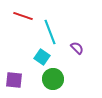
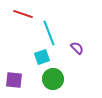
red line: moved 2 px up
cyan line: moved 1 px left, 1 px down
cyan square: rotated 35 degrees clockwise
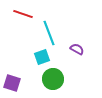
purple semicircle: moved 1 px down; rotated 16 degrees counterclockwise
purple square: moved 2 px left, 3 px down; rotated 12 degrees clockwise
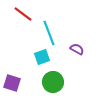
red line: rotated 18 degrees clockwise
green circle: moved 3 px down
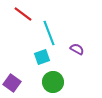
purple square: rotated 18 degrees clockwise
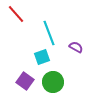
red line: moved 7 px left; rotated 12 degrees clockwise
purple semicircle: moved 1 px left, 2 px up
purple square: moved 13 px right, 2 px up
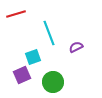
red line: rotated 66 degrees counterclockwise
purple semicircle: rotated 56 degrees counterclockwise
cyan square: moved 9 px left
purple square: moved 3 px left, 6 px up; rotated 30 degrees clockwise
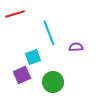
red line: moved 1 px left
purple semicircle: rotated 24 degrees clockwise
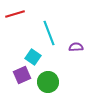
cyan square: rotated 35 degrees counterclockwise
green circle: moved 5 px left
